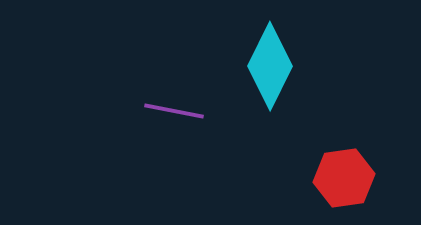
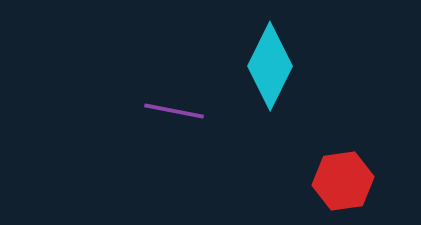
red hexagon: moved 1 px left, 3 px down
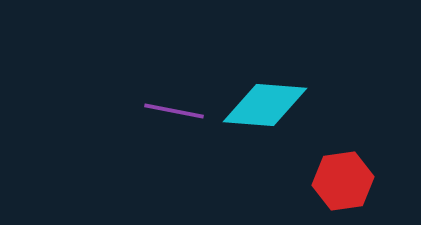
cyan diamond: moved 5 px left, 39 px down; rotated 68 degrees clockwise
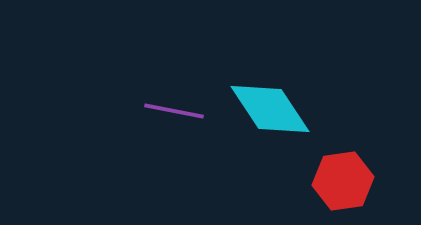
cyan diamond: moved 5 px right, 4 px down; rotated 52 degrees clockwise
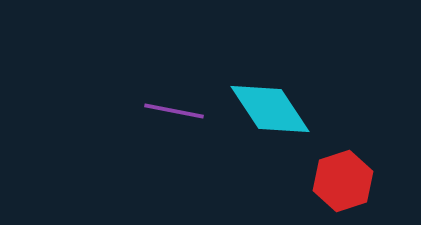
red hexagon: rotated 10 degrees counterclockwise
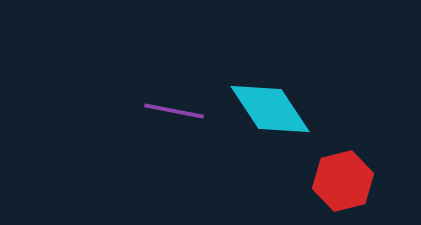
red hexagon: rotated 4 degrees clockwise
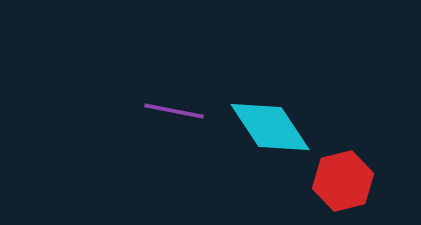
cyan diamond: moved 18 px down
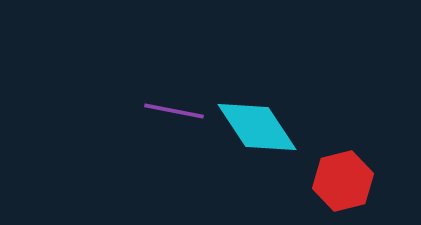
cyan diamond: moved 13 px left
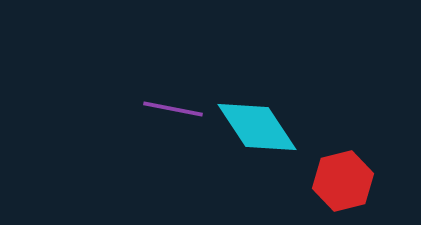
purple line: moved 1 px left, 2 px up
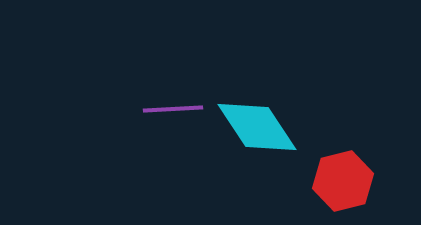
purple line: rotated 14 degrees counterclockwise
